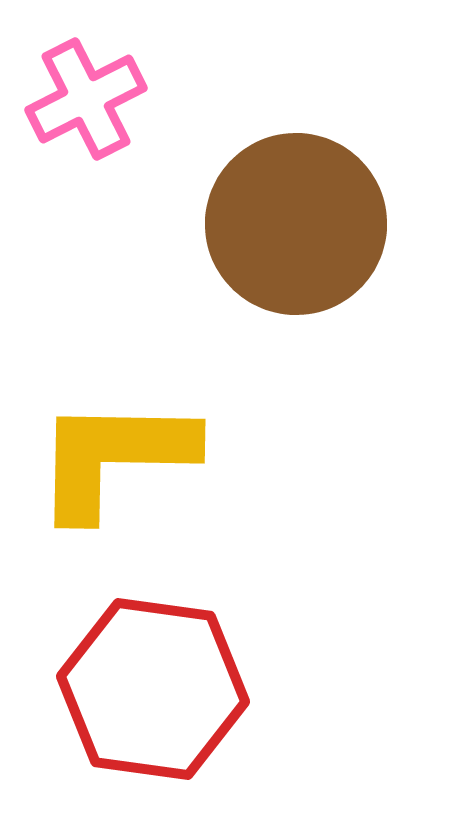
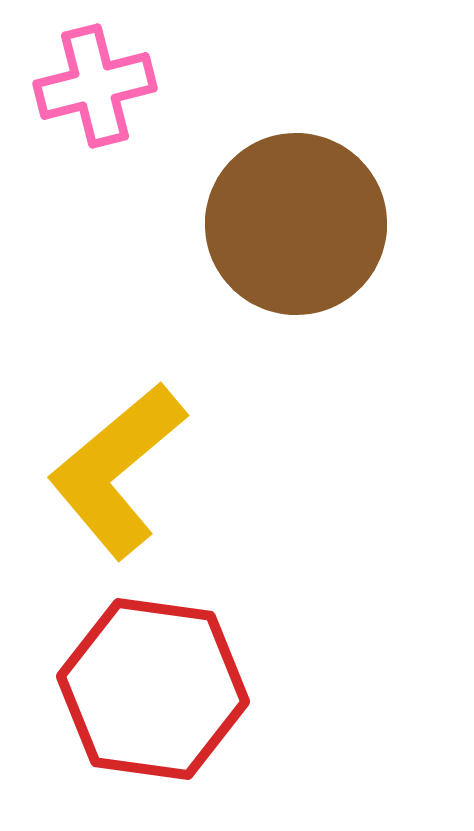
pink cross: moved 9 px right, 13 px up; rotated 13 degrees clockwise
yellow L-shape: moved 3 px right, 13 px down; rotated 41 degrees counterclockwise
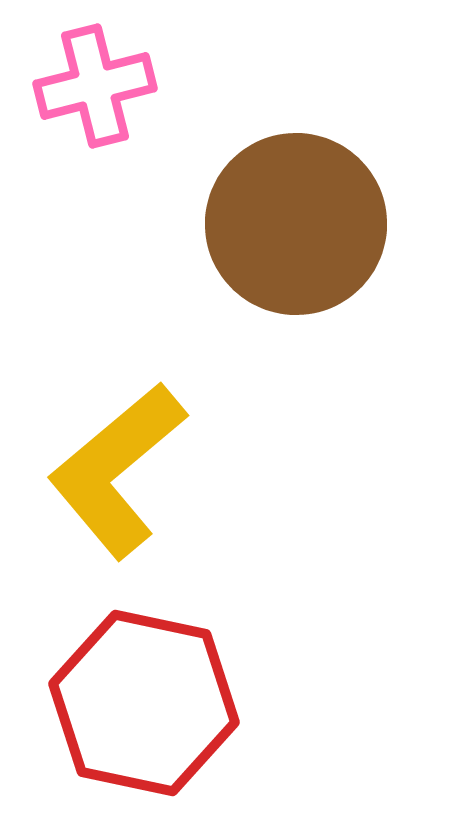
red hexagon: moved 9 px left, 14 px down; rotated 4 degrees clockwise
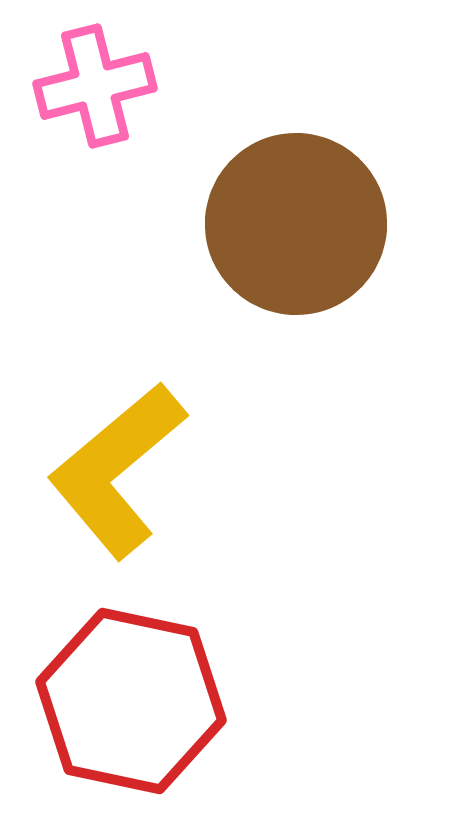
red hexagon: moved 13 px left, 2 px up
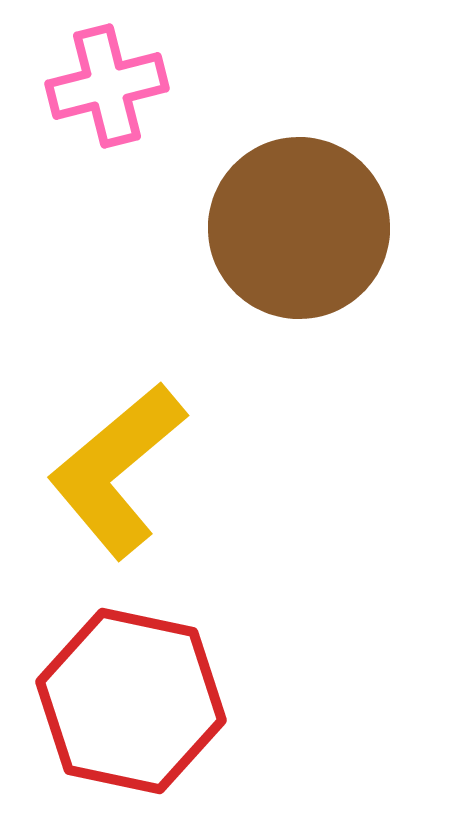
pink cross: moved 12 px right
brown circle: moved 3 px right, 4 px down
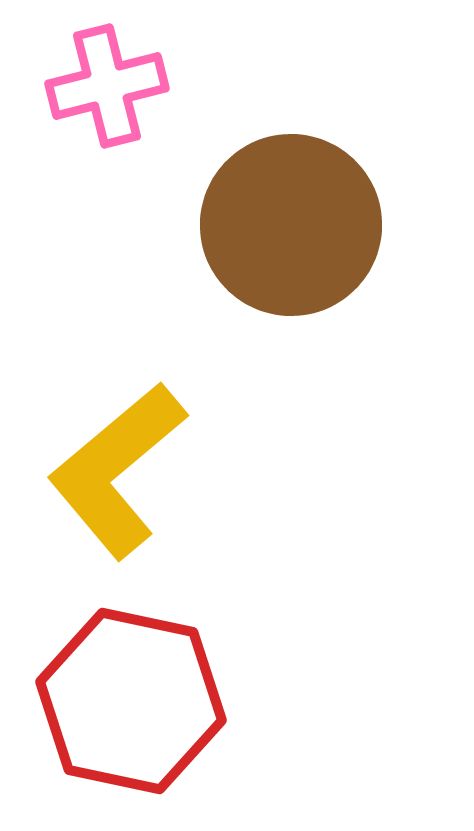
brown circle: moved 8 px left, 3 px up
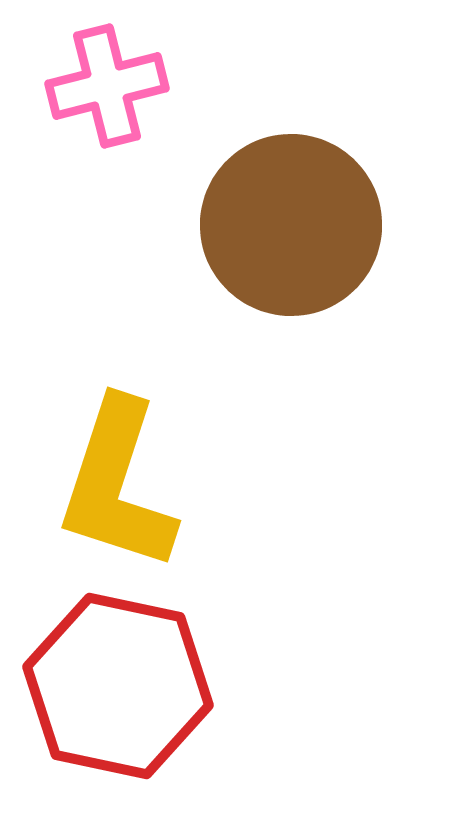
yellow L-shape: moved 15 px down; rotated 32 degrees counterclockwise
red hexagon: moved 13 px left, 15 px up
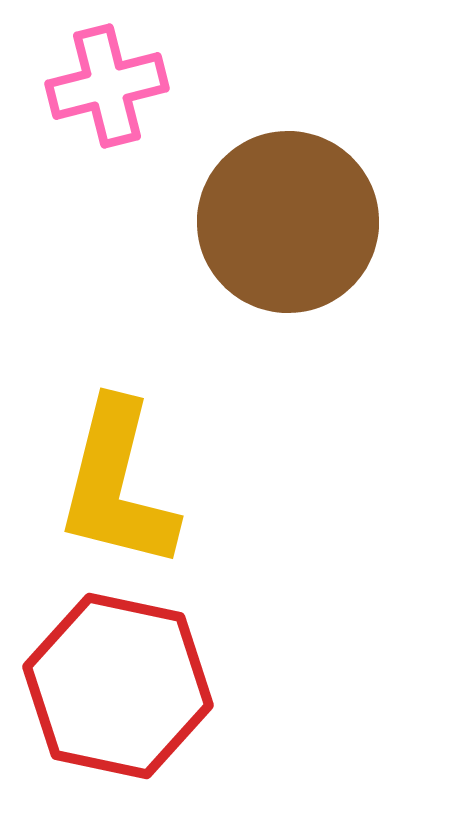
brown circle: moved 3 px left, 3 px up
yellow L-shape: rotated 4 degrees counterclockwise
